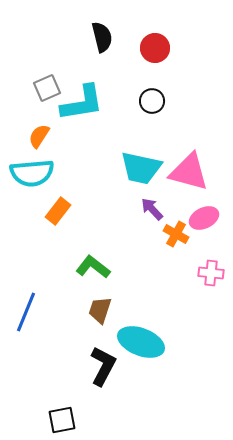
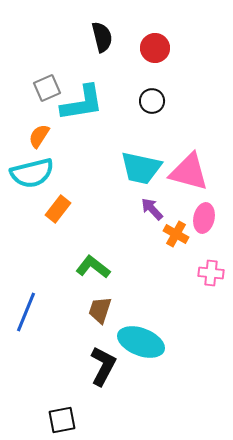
cyan semicircle: rotated 9 degrees counterclockwise
orange rectangle: moved 2 px up
pink ellipse: rotated 52 degrees counterclockwise
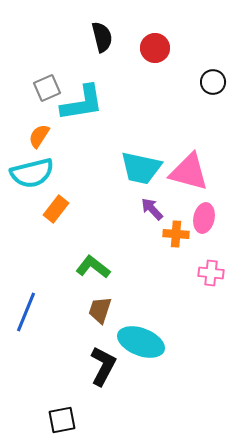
black circle: moved 61 px right, 19 px up
orange rectangle: moved 2 px left
orange cross: rotated 25 degrees counterclockwise
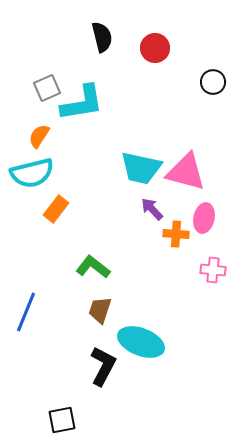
pink triangle: moved 3 px left
pink cross: moved 2 px right, 3 px up
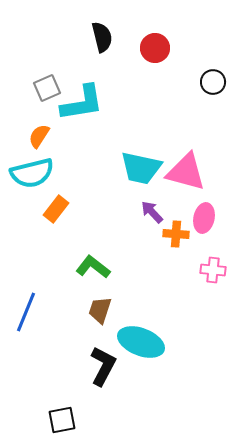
purple arrow: moved 3 px down
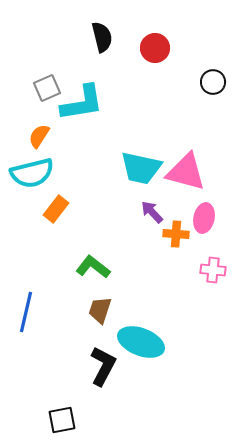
blue line: rotated 9 degrees counterclockwise
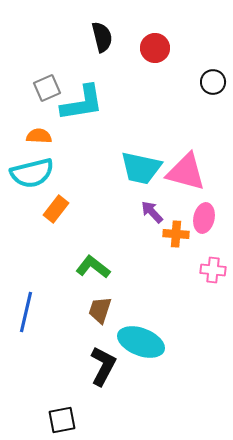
orange semicircle: rotated 60 degrees clockwise
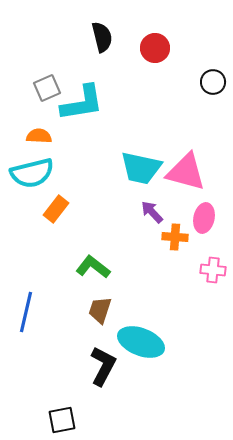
orange cross: moved 1 px left, 3 px down
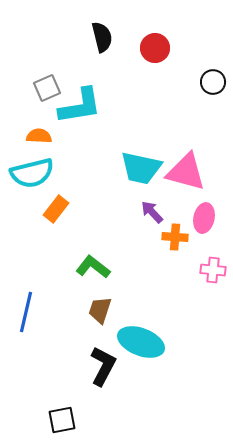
cyan L-shape: moved 2 px left, 3 px down
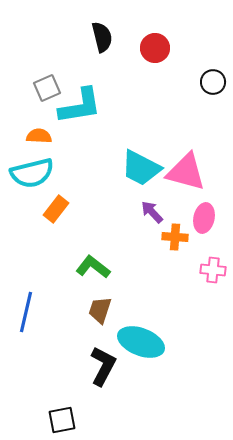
cyan trapezoid: rotated 15 degrees clockwise
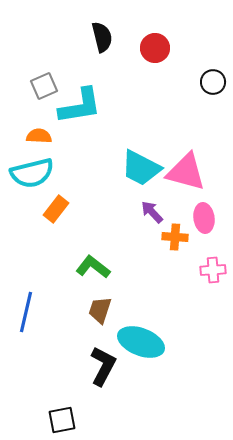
gray square: moved 3 px left, 2 px up
pink ellipse: rotated 20 degrees counterclockwise
pink cross: rotated 10 degrees counterclockwise
